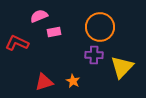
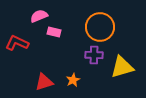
pink rectangle: rotated 24 degrees clockwise
yellow triangle: rotated 30 degrees clockwise
orange star: moved 1 px up; rotated 16 degrees clockwise
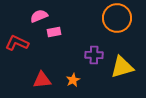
orange circle: moved 17 px right, 9 px up
pink rectangle: rotated 24 degrees counterclockwise
red triangle: moved 2 px left, 2 px up; rotated 12 degrees clockwise
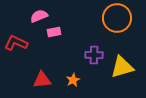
red L-shape: moved 1 px left
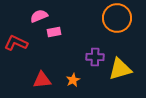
purple cross: moved 1 px right, 2 px down
yellow triangle: moved 2 px left, 2 px down
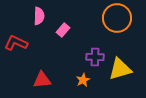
pink semicircle: rotated 114 degrees clockwise
pink rectangle: moved 9 px right, 2 px up; rotated 40 degrees counterclockwise
orange star: moved 10 px right
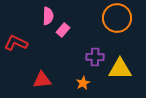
pink semicircle: moved 9 px right
yellow triangle: rotated 15 degrees clockwise
orange star: moved 3 px down
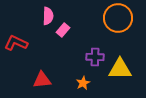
orange circle: moved 1 px right
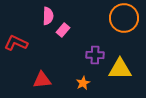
orange circle: moved 6 px right
purple cross: moved 2 px up
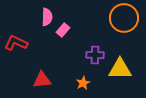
pink semicircle: moved 1 px left, 1 px down
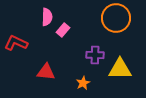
orange circle: moved 8 px left
red triangle: moved 4 px right, 8 px up; rotated 12 degrees clockwise
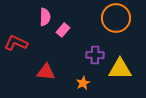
pink semicircle: moved 2 px left
